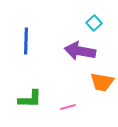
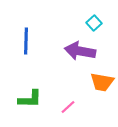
pink line: rotated 28 degrees counterclockwise
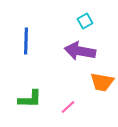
cyan square: moved 9 px left, 2 px up; rotated 14 degrees clockwise
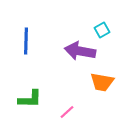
cyan square: moved 17 px right, 9 px down
pink line: moved 1 px left, 5 px down
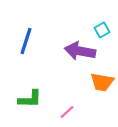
blue line: rotated 16 degrees clockwise
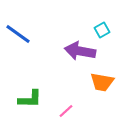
blue line: moved 8 px left, 7 px up; rotated 72 degrees counterclockwise
pink line: moved 1 px left, 1 px up
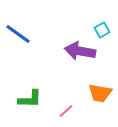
orange trapezoid: moved 2 px left, 11 px down
